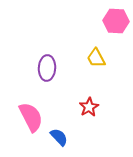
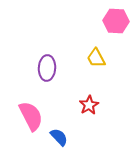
red star: moved 2 px up
pink semicircle: moved 1 px up
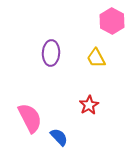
pink hexagon: moved 4 px left; rotated 25 degrees clockwise
purple ellipse: moved 4 px right, 15 px up
pink semicircle: moved 1 px left, 2 px down
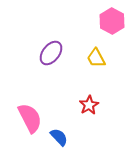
purple ellipse: rotated 35 degrees clockwise
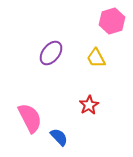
pink hexagon: rotated 15 degrees clockwise
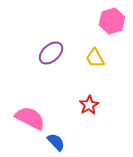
purple ellipse: rotated 10 degrees clockwise
yellow trapezoid: moved 1 px left
pink semicircle: rotated 36 degrees counterclockwise
blue semicircle: moved 3 px left, 5 px down
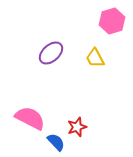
red star: moved 12 px left, 22 px down; rotated 12 degrees clockwise
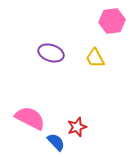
pink hexagon: rotated 10 degrees clockwise
purple ellipse: rotated 60 degrees clockwise
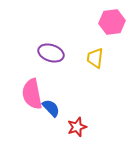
pink hexagon: moved 1 px down
yellow trapezoid: rotated 35 degrees clockwise
pink semicircle: moved 2 px right, 24 px up; rotated 128 degrees counterclockwise
blue semicircle: moved 5 px left, 34 px up
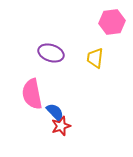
blue semicircle: moved 4 px right, 4 px down
red star: moved 16 px left, 1 px up
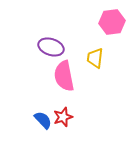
purple ellipse: moved 6 px up
pink semicircle: moved 32 px right, 18 px up
blue semicircle: moved 12 px left, 8 px down
red star: moved 2 px right, 9 px up
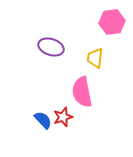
pink semicircle: moved 18 px right, 16 px down
